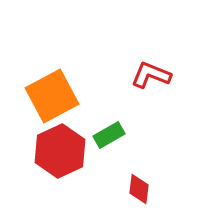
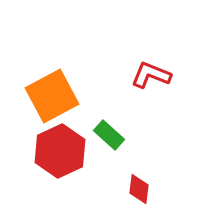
green rectangle: rotated 72 degrees clockwise
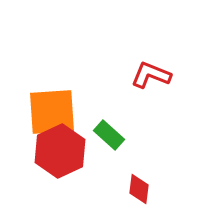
orange square: moved 16 px down; rotated 24 degrees clockwise
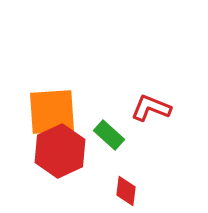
red L-shape: moved 33 px down
red diamond: moved 13 px left, 2 px down
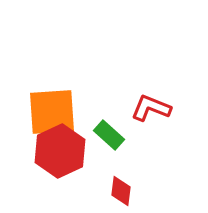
red diamond: moved 5 px left
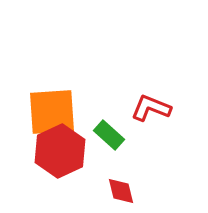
red diamond: rotated 20 degrees counterclockwise
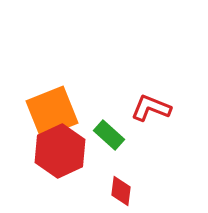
orange square: rotated 18 degrees counterclockwise
red diamond: rotated 20 degrees clockwise
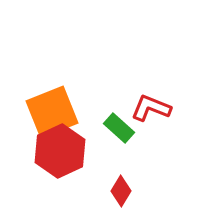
green rectangle: moved 10 px right, 7 px up
red diamond: rotated 24 degrees clockwise
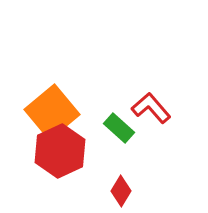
red L-shape: rotated 27 degrees clockwise
orange square: rotated 18 degrees counterclockwise
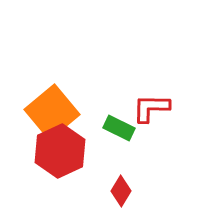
red L-shape: rotated 48 degrees counterclockwise
green rectangle: rotated 16 degrees counterclockwise
